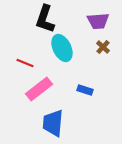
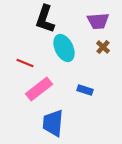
cyan ellipse: moved 2 px right
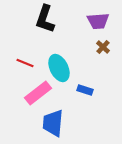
cyan ellipse: moved 5 px left, 20 px down
pink rectangle: moved 1 px left, 4 px down
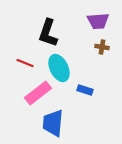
black L-shape: moved 3 px right, 14 px down
brown cross: moved 1 px left; rotated 32 degrees counterclockwise
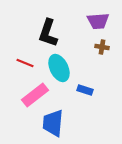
pink rectangle: moved 3 px left, 2 px down
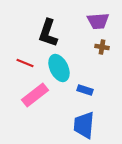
blue trapezoid: moved 31 px right, 2 px down
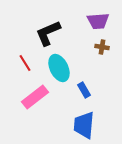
black L-shape: rotated 48 degrees clockwise
red line: rotated 36 degrees clockwise
blue rectangle: moved 1 px left; rotated 42 degrees clockwise
pink rectangle: moved 2 px down
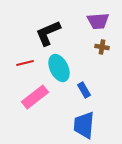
red line: rotated 72 degrees counterclockwise
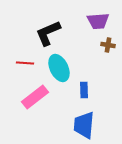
brown cross: moved 6 px right, 2 px up
red line: rotated 18 degrees clockwise
blue rectangle: rotated 28 degrees clockwise
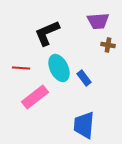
black L-shape: moved 1 px left
red line: moved 4 px left, 5 px down
blue rectangle: moved 12 px up; rotated 35 degrees counterclockwise
